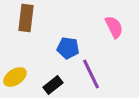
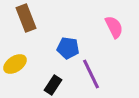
brown rectangle: rotated 28 degrees counterclockwise
yellow ellipse: moved 13 px up
black rectangle: rotated 18 degrees counterclockwise
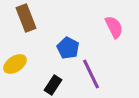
blue pentagon: rotated 20 degrees clockwise
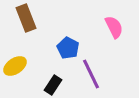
yellow ellipse: moved 2 px down
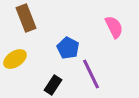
yellow ellipse: moved 7 px up
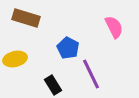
brown rectangle: rotated 52 degrees counterclockwise
yellow ellipse: rotated 20 degrees clockwise
black rectangle: rotated 66 degrees counterclockwise
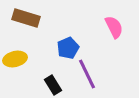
blue pentagon: rotated 20 degrees clockwise
purple line: moved 4 px left
